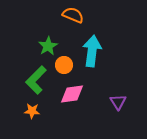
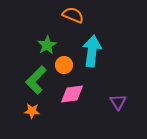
green star: moved 1 px left, 1 px up
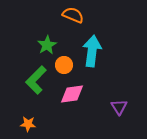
purple triangle: moved 1 px right, 5 px down
orange star: moved 4 px left, 13 px down
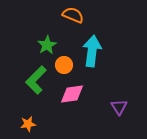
orange star: rotated 14 degrees counterclockwise
